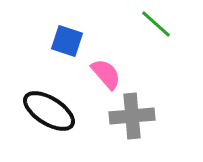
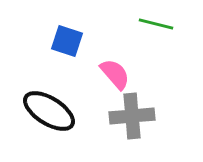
green line: rotated 28 degrees counterclockwise
pink semicircle: moved 9 px right
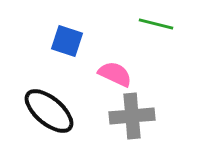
pink semicircle: rotated 24 degrees counterclockwise
black ellipse: rotated 8 degrees clockwise
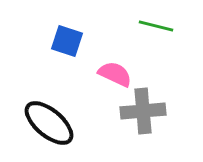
green line: moved 2 px down
black ellipse: moved 12 px down
gray cross: moved 11 px right, 5 px up
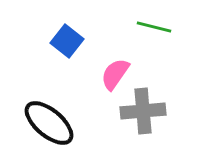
green line: moved 2 px left, 1 px down
blue square: rotated 20 degrees clockwise
pink semicircle: rotated 80 degrees counterclockwise
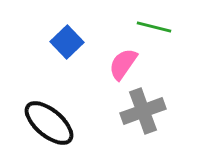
blue square: moved 1 px down; rotated 8 degrees clockwise
pink semicircle: moved 8 px right, 10 px up
gray cross: rotated 15 degrees counterclockwise
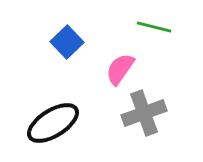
pink semicircle: moved 3 px left, 5 px down
gray cross: moved 1 px right, 2 px down
black ellipse: moved 4 px right; rotated 72 degrees counterclockwise
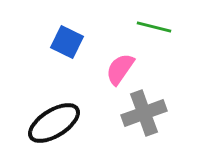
blue square: rotated 20 degrees counterclockwise
black ellipse: moved 1 px right
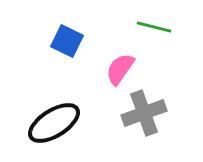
blue square: moved 1 px up
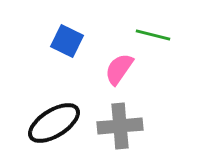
green line: moved 1 px left, 8 px down
pink semicircle: moved 1 px left
gray cross: moved 24 px left, 13 px down; rotated 15 degrees clockwise
